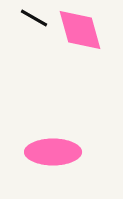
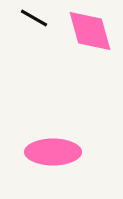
pink diamond: moved 10 px right, 1 px down
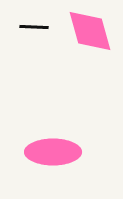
black line: moved 9 px down; rotated 28 degrees counterclockwise
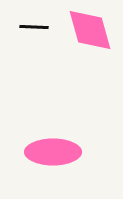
pink diamond: moved 1 px up
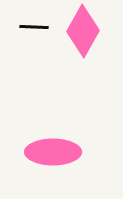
pink diamond: moved 7 px left, 1 px down; rotated 45 degrees clockwise
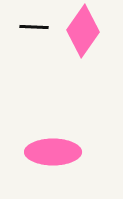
pink diamond: rotated 6 degrees clockwise
